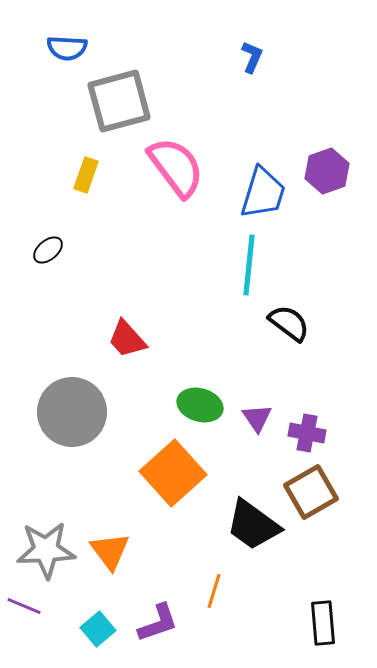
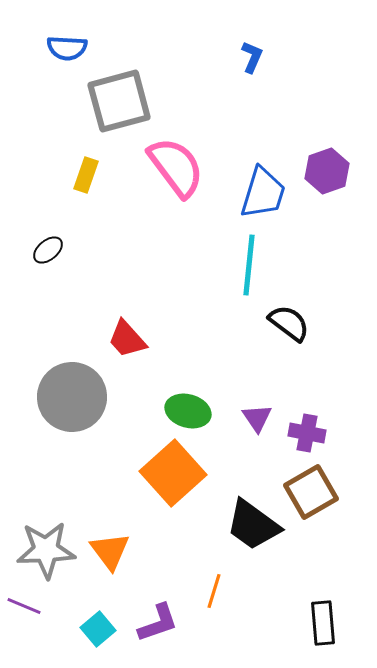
green ellipse: moved 12 px left, 6 px down
gray circle: moved 15 px up
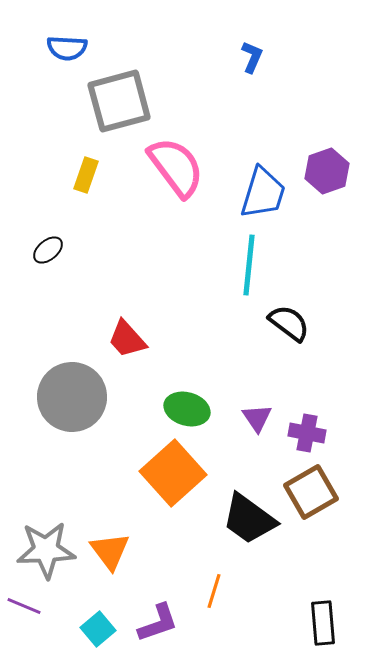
green ellipse: moved 1 px left, 2 px up
black trapezoid: moved 4 px left, 6 px up
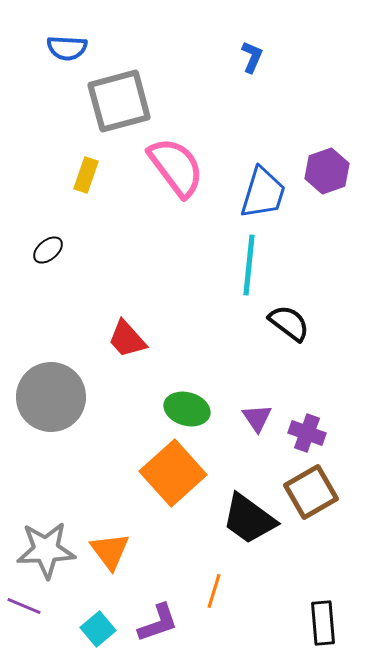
gray circle: moved 21 px left
purple cross: rotated 9 degrees clockwise
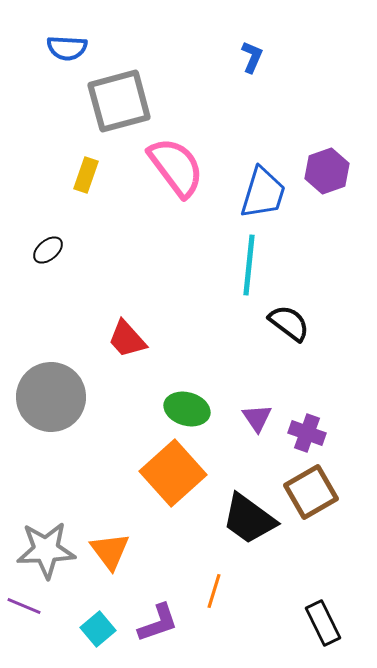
black rectangle: rotated 21 degrees counterclockwise
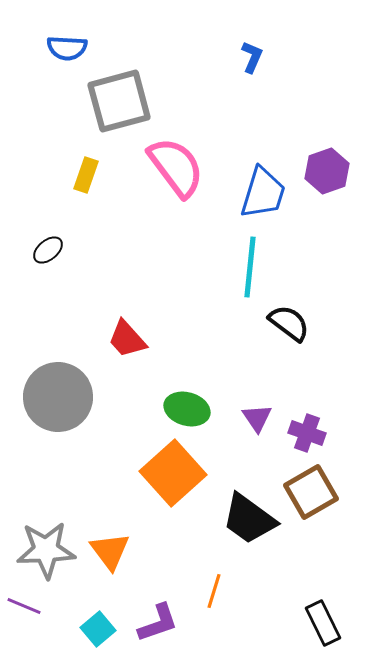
cyan line: moved 1 px right, 2 px down
gray circle: moved 7 px right
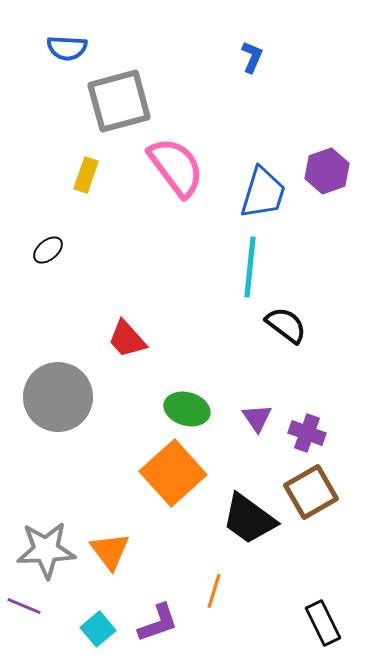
black semicircle: moved 3 px left, 2 px down
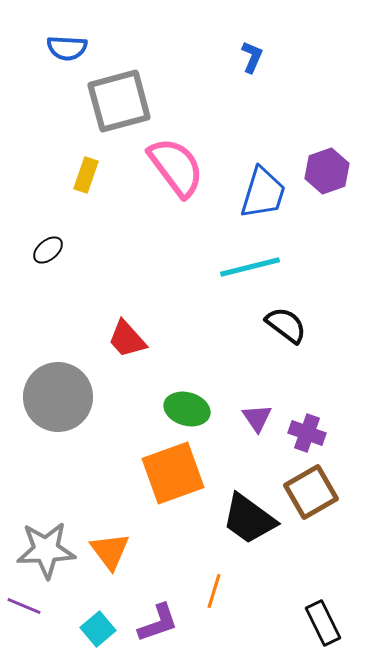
cyan line: rotated 70 degrees clockwise
orange square: rotated 22 degrees clockwise
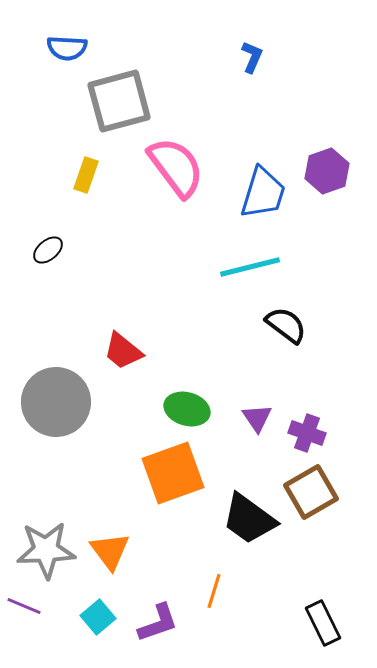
red trapezoid: moved 4 px left, 12 px down; rotated 9 degrees counterclockwise
gray circle: moved 2 px left, 5 px down
cyan square: moved 12 px up
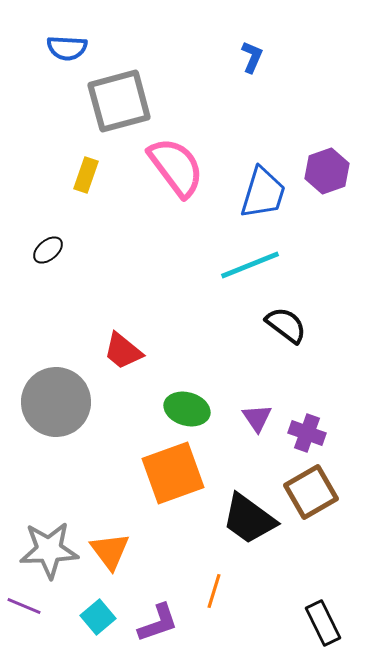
cyan line: moved 2 px up; rotated 8 degrees counterclockwise
gray star: moved 3 px right
